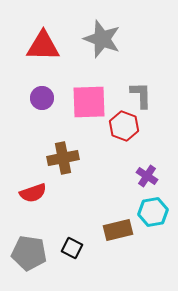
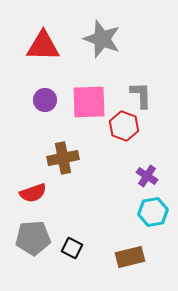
purple circle: moved 3 px right, 2 px down
brown rectangle: moved 12 px right, 27 px down
gray pentagon: moved 4 px right, 15 px up; rotated 12 degrees counterclockwise
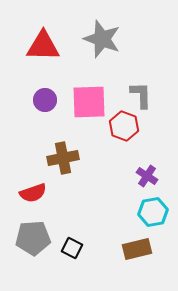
brown rectangle: moved 7 px right, 8 px up
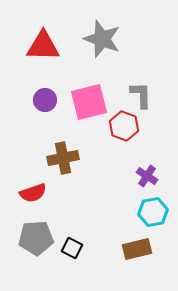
pink square: rotated 12 degrees counterclockwise
gray pentagon: moved 3 px right
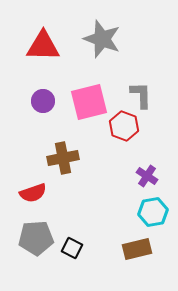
purple circle: moved 2 px left, 1 px down
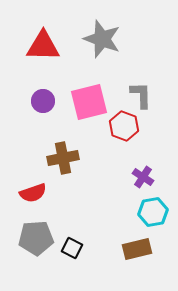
purple cross: moved 4 px left, 1 px down
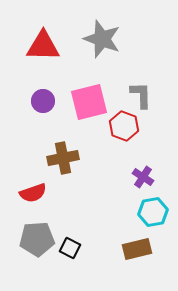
gray pentagon: moved 1 px right, 1 px down
black square: moved 2 px left
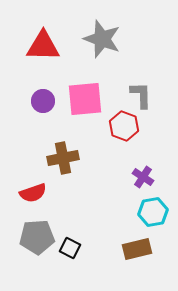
pink square: moved 4 px left, 3 px up; rotated 9 degrees clockwise
gray pentagon: moved 2 px up
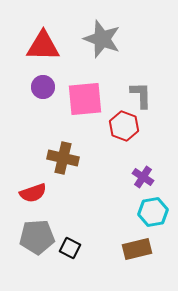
purple circle: moved 14 px up
brown cross: rotated 24 degrees clockwise
